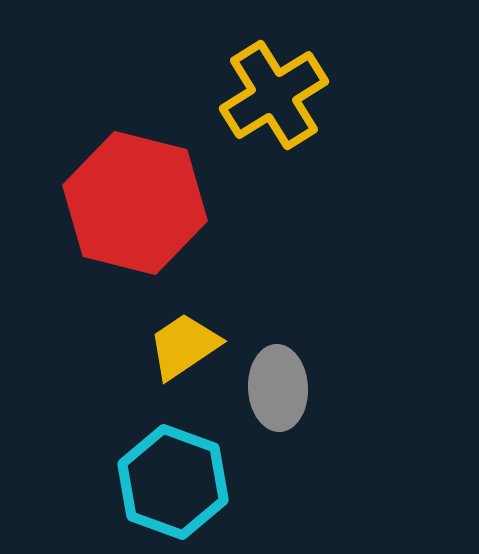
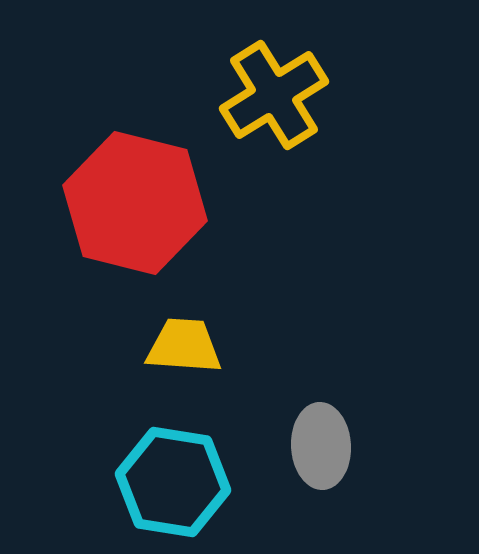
yellow trapezoid: rotated 38 degrees clockwise
gray ellipse: moved 43 px right, 58 px down
cyan hexagon: rotated 11 degrees counterclockwise
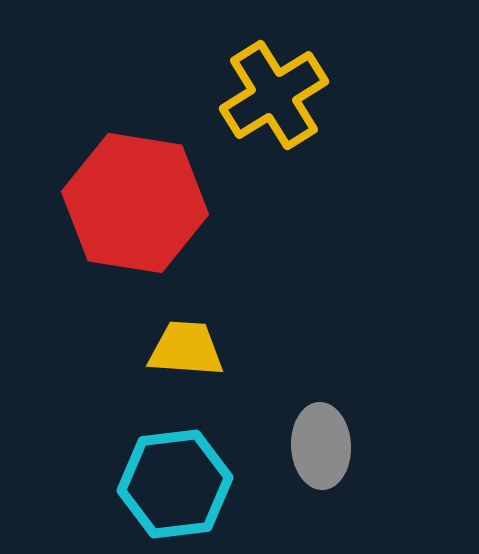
red hexagon: rotated 5 degrees counterclockwise
yellow trapezoid: moved 2 px right, 3 px down
cyan hexagon: moved 2 px right, 2 px down; rotated 16 degrees counterclockwise
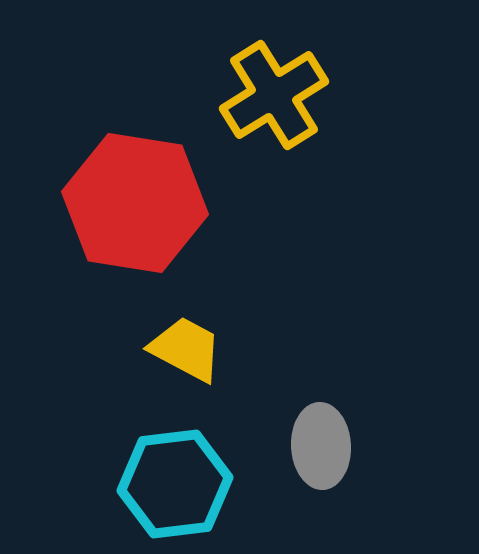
yellow trapezoid: rotated 24 degrees clockwise
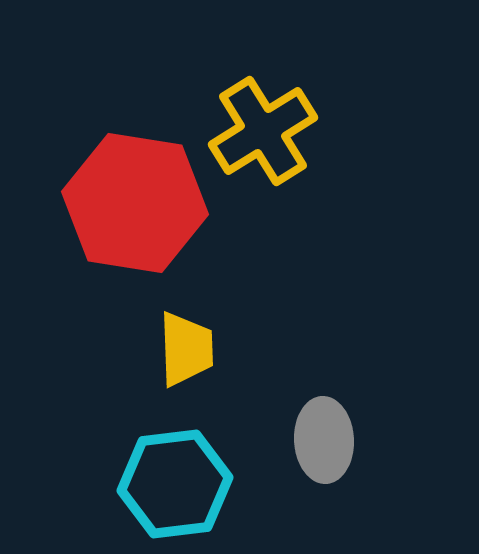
yellow cross: moved 11 px left, 36 px down
yellow trapezoid: rotated 60 degrees clockwise
gray ellipse: moved 3 px right, 6 px up
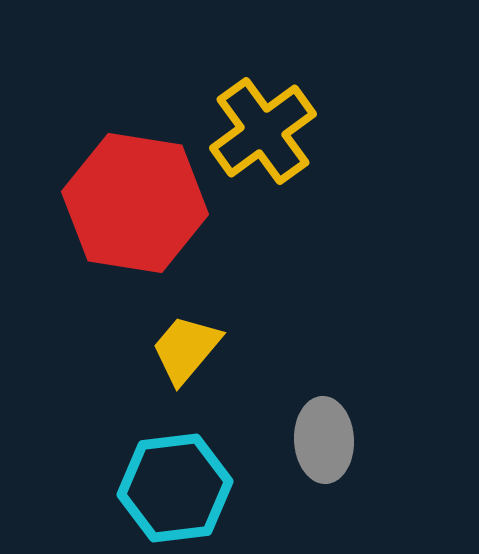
yellow cross: rotated 4 degrees counterclockwise
yellow trapezoid: rotated 138 degrees counterclockwise
cyan hexagon: moved 4 px down
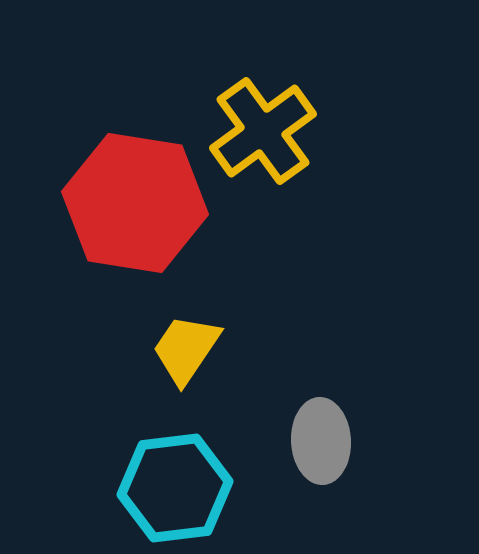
yellow trapezoid: rotated 6 degrees counterclockwise
gray ellipse: moved 3 px left, 1 px down
